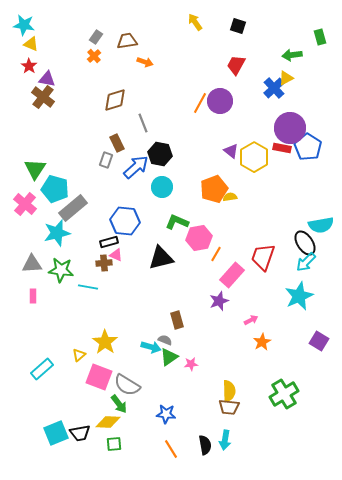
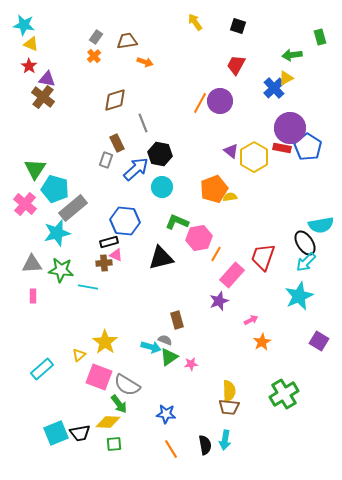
blue arrow at (136, 167): moved 2 px down
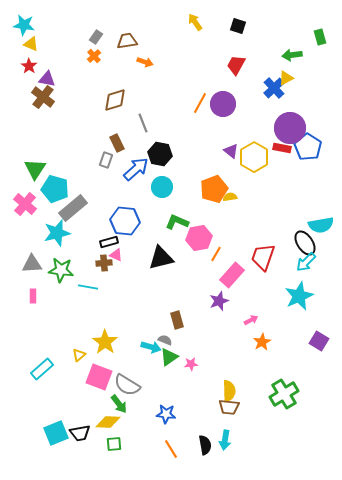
purple circle at (220, 101): moved 3 px right, 3 px down
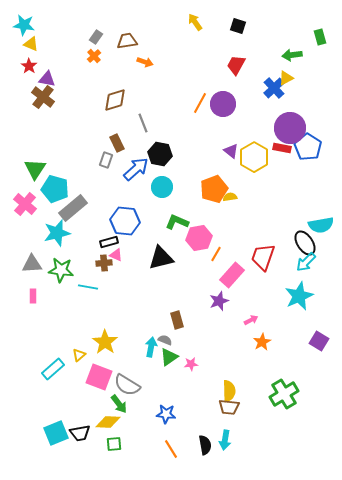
cyan arrow at (151, 347): rotated 96 degrees counterclockwise
cyan rectangle at (42, 369): moved 11 px right
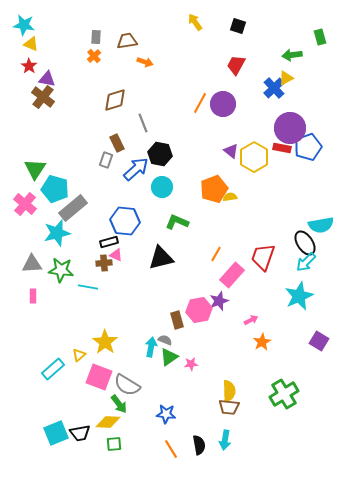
gray rectangle at (96, 37): rotated 32 degrees counterclockwise
blue pentagon at (308, 147): rotated 20 degrees clockwise
pink hexagon at (199, 238): moved 72 px down
black semicircle at (205, 445): moved 6 px left
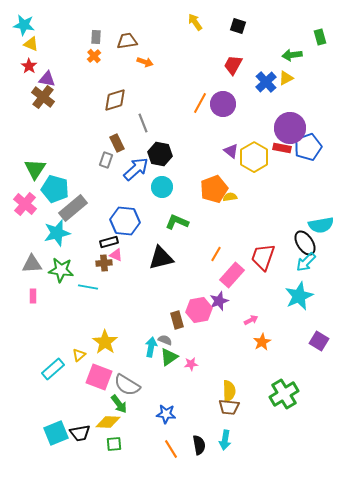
red trapezoid at (236, 65): moved 3 px left
blue cross at (274, 88): moved 8 px left, 6 px up
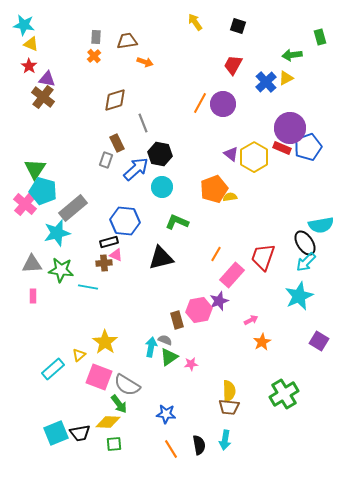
red rectangle at (282, 148): rotated 12 degrees clockwise
purple triangle at (231, 151): moved 3 px down
cyan pentagon at (55, 189): moved 12 px left, 2 px down
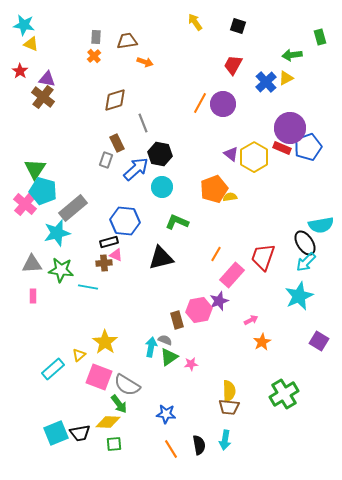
red star at (29, 66): moved 9 px left, 5 px down
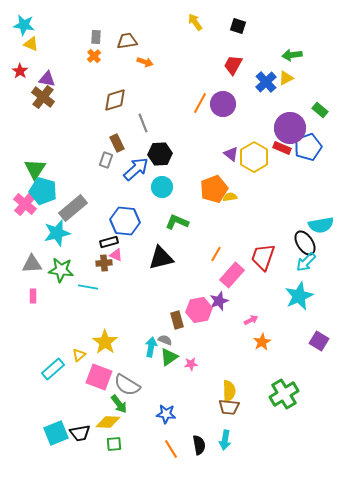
green rectangle at (320, 37): moved 73 px down; rotated 35 degrees counterclockwise
black hexagon at (160, 154): rotated 15 degrees counterclockwise
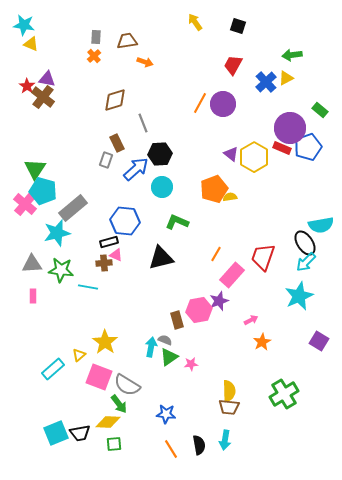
red star at (20, 71): moved 7 px right, 15 px down
